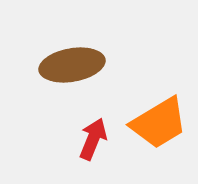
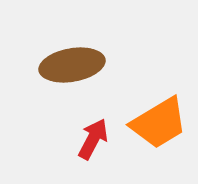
red arrow: rotated 6 degrees clockwise
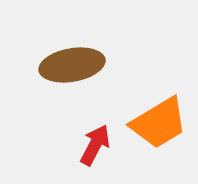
red arrow: moved 2 px right, 6 px down
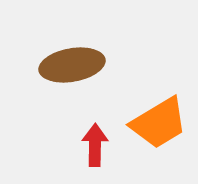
red arrow: rotated 27 degrees counterclockwise
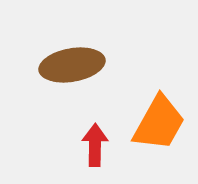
orange trapezoid: rotated 30 degrees counterclockwise
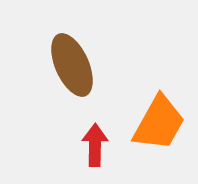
brown ellipse: rotated 76 degrees clockwise
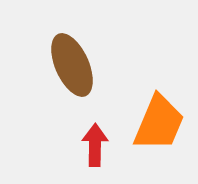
orange trapezoid: rotated 6 degrees counterclockwise
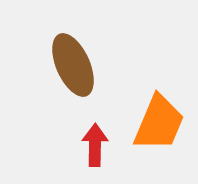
brown ellipse: moved 1 px right
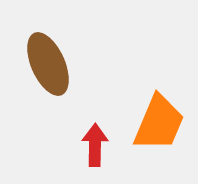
brown ellipse: moved 25 px left, 1 px up
